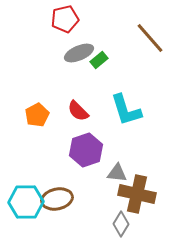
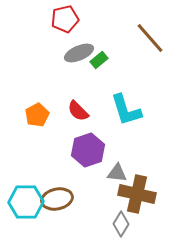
purple hexagon: moved 2 px right
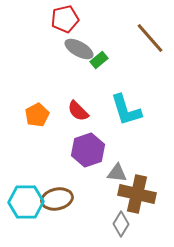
gray ellipse: moved 4 px up; rotated 52 degrees clockwise
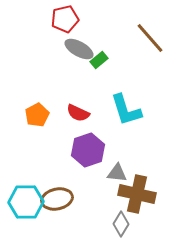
red semicircle: moved 2 px down; rotated 20 degrees counterclockwise
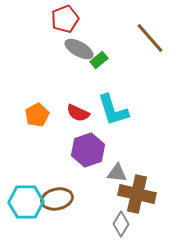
red pentagon: rotated 8 degrees counterclockwise
cyan L-shape: moved 13 px left
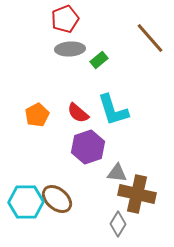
gray ellipse: moved 9 px left; rotated 32 degrees counterclockwise
red semicircle: rotated 15 degrees clockwise
purple hexagon: moved 3 px up
brown ellipse: rotated 52 degrees clockwise
gray diamond: moved 3 px left
